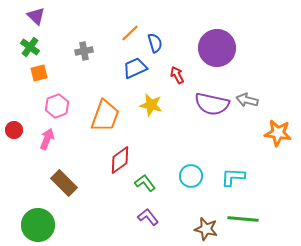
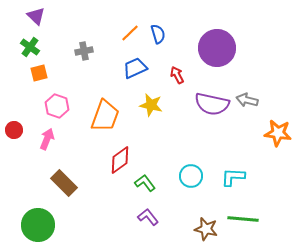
blue semicircle: moved 3 px right, 9 px up
pink hexagon: rotated 20 degrees counterclockwise
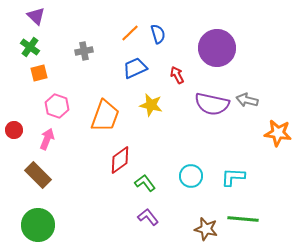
brown rectangle: moved 26 px left, 8 px up
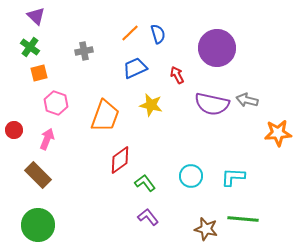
pink hexagon: moved 1 px left, 3 px up
orange star: rotated 12 degrees counterclockwise
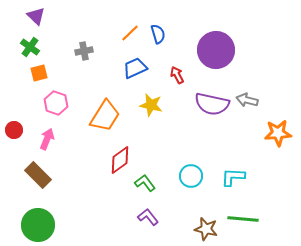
purple circle: moved 1 px left, 2 px down
orange trapezoid: rotated 12 degrees clockwise
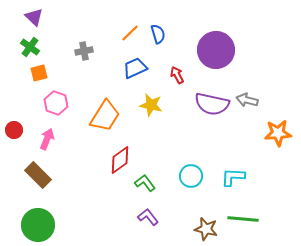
purple triangle: moved 2 px left, 1 px down
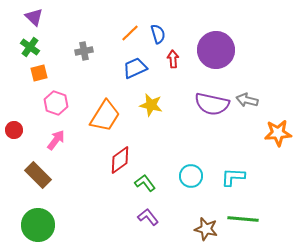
red arrow: moved 4 px left, 16 px up; rotated 24 degrees clockwise
pink arrow: moved 9 px right, 1 px down; rotated 15 degrees clockwise
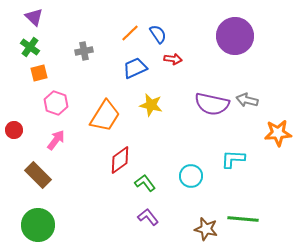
blue semicircle: rotated 18 degrees counterclockwise
purple circle: moved 19 px right, 14 px up
red arrow: rotated 102 degrees clockwise
cyan L-shape: moved 18 px up
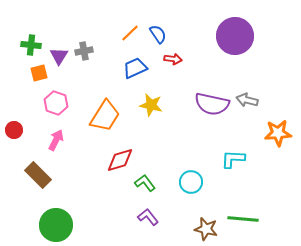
purple triangle: moved 25 px right, 39 px down; rotated 18 degrees clockwise
green cross: moved 1 px right, 2 px up; rotated 30 degrees counterclockwise
pink arrow: rotated 10 degrees counterclockwise
red diamond: rotated 20 degrees clockwise
cyan circle: moved 6 px down
green circle: moved 18 px right
